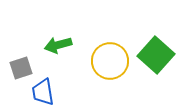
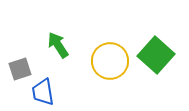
green arrow: rotated 72 degrees clockwise
gray square: moved 1 px left, 1 px down
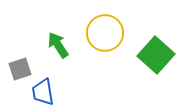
yellow circle: moved 5 px left, 28 px up
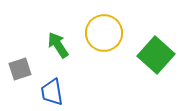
yellow circle: moved 1 px left
blue trapezoid: moved 9 px right
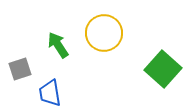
green square: moved 7 px right, 14 px down
blue trapezoid: moved 2 px left, 1 px down
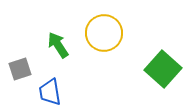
blue trapezoid: moved 1 px up
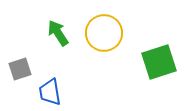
green arrow: moved 12 px up
green square: moved 4 px left, 7 px up; rotated 30 degrees clockwise
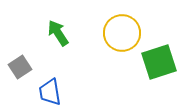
yellow circle: moved 18 px right
gray square: moved 2 px up; rotated 15 degrees counterclockwise
